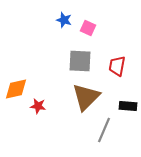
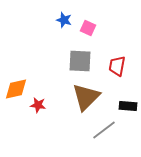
red star: moved 1 px up
gray line: rotated 30 degrees clockwise
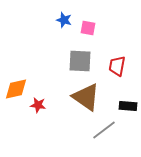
pink square: rotated 14 degrees counterclockwise
brown triangle: rotated 40 degrees counterclockwise
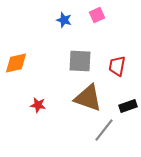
pink square: moved 9 px right, 13 px up; rotated 35 degrees counterclockwise
orange diamond: moved 26 px up
brown triangle: moved 2 px right, 1 px down; rotated 16 degrees counterclockwise
black rectangle: rotated 24 degrees counterclockwise
gray line: rotated 15 degrees counterclockwise
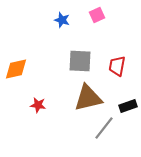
blue star: moved 2 px left
orange diamond: moved 6 px down
brown triangle: rotated 32 degrees counterclockwise
gray line: moved 2 px up
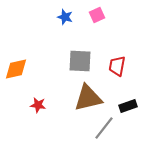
blue star: moved 3 px right, 3 px up
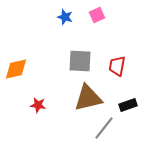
black rectangle: moved 1 px up
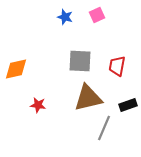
gray line: rotated 15 degrees counterclockwise
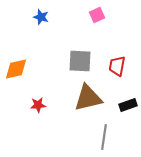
blue star: moved 24 px left
red star: rotated 14 degrees counterclockwise
gray line: moved 9 px down; rotated 15 degrees counterclockwise
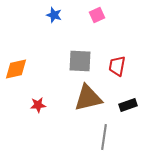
blue star: moved 13 px right, 2 px up
